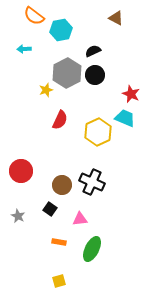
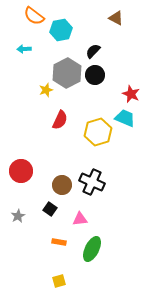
black semicircle: rotated 21 degrees counterclockwise
yellow hexagon: rotated 8 degrees clockwise
gray star: rotated 16 degrees clockwise
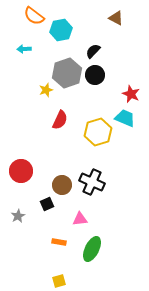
gray hexagon: rotated 8 degrees clockwise
black square: moved 3 px left, 5 px up; rotated 32 degrees clockwise
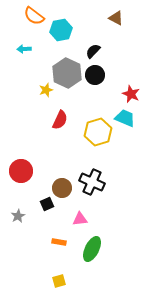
gray hexagon: rotated 16 degrees counterclockwise
brown circle: moved 3 px down
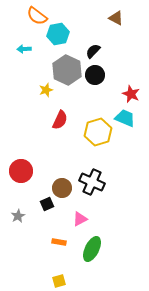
orange semicircle: moved 3 px right
cyan hexagon: moved 3 px left, 4 px down
gray hexagon: moved 3 px up
pink triangle: rotated 21 degrees counterclockwise
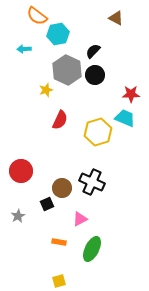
red star: rotated 24 degrees counterclockwise
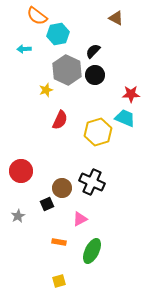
green ellipse: moved 2 px down
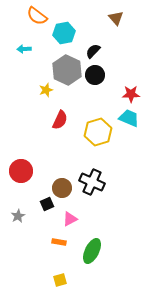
brown triangle: rotated 21 degrees clockwise
cyan hexagon: moved 6 px right, 1 px up
cyan trapezoid: moved 4 px right
pink triangle: moved 10 px left
yellow square: moved 1 px right, 1 px up
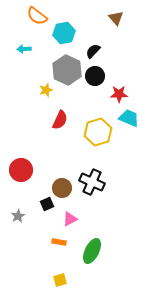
black circle: moved 1 px down
red star: moved 12 px left
red circle: moved 1 px up
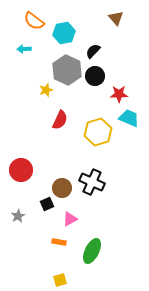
orange semicircle: moved 3 px left, 5 px down
